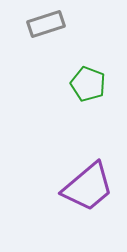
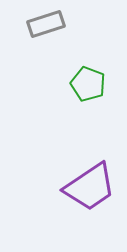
purple trapezoid: moved 2 px right; rotated 6 degrees clockwise
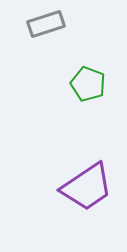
purple trapezoid: moved 3 px left
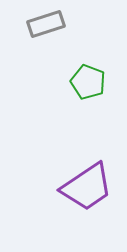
green pentagon: moved 2 px up
